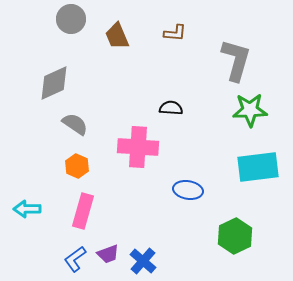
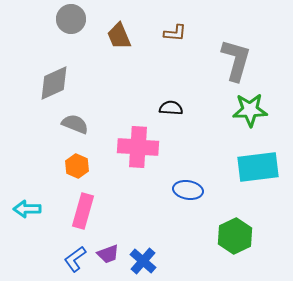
brown trapezoid: moved 2 px right
gray semicircle: rotated 12 degrees counterclockwise
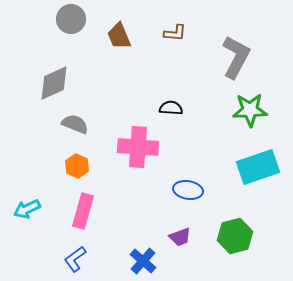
gray L-shape: moved 3 px up; rotated 12 degrees clockwise
cyan rectangle: rotated 12 degrees counterclockwise
cyan arrow: rotated 24 degrees counterclockwise
green hexagon: rotated 12 degrees clockwise
purple trapezoid: moved 72 px right, 17 px up
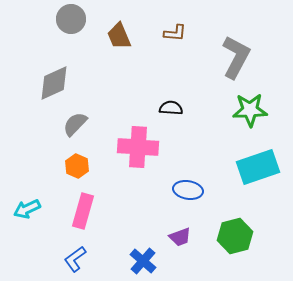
gray semicircle: rotated 68 degrees counterclockwise
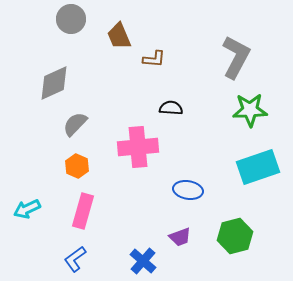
brown L-shape: moved 21 px left, 26 px down
pink cross: rotated 9 degrees counterclockwise
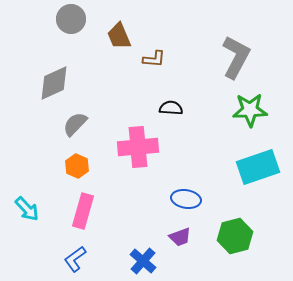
blue ellipse: moved 2 px left, 9 px down
cyan arrow: rotated 108 degrees counterclockwise
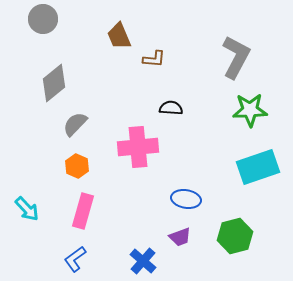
gray circle: moved 28 px left
gray diamond: rotated 15 degrees counterclockwise
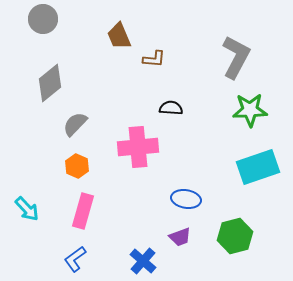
gray diamond: moved 4 px left
